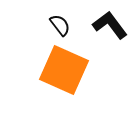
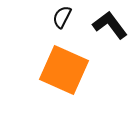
black semicircle: moved 2 px right, 8 px up; rotated 115 degrees counterclockwise
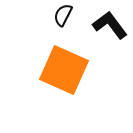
black semicircle: moved 1 px right, 2 px up
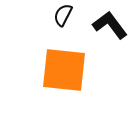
orange square: rotated 18 degrees counterclockwise
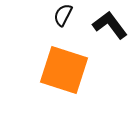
orange square: rotated 12 degrees clockwise
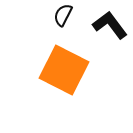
orange square: rotated 9 degrees clockwise
